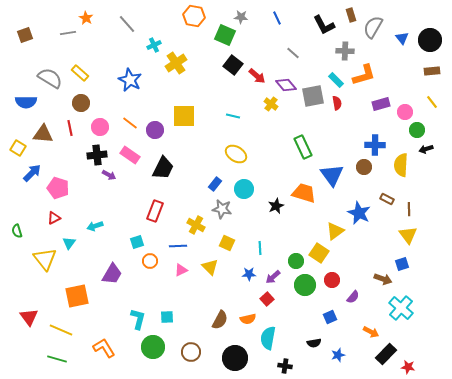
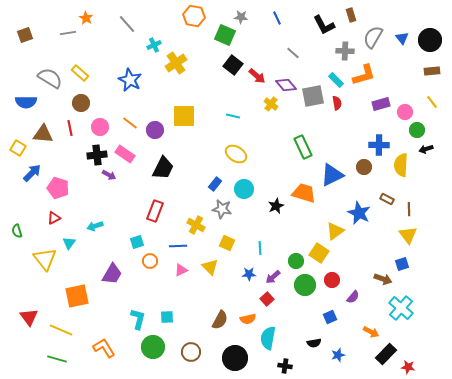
gray semicircle at (373, 27): moved 10 px down
blue cross at (375, 145): moved 4 px right
pink rectangle at (130, 155): moved 5 px left, 1 px up
blue triangle at (332, 175): rotated 40 degrees clockwise
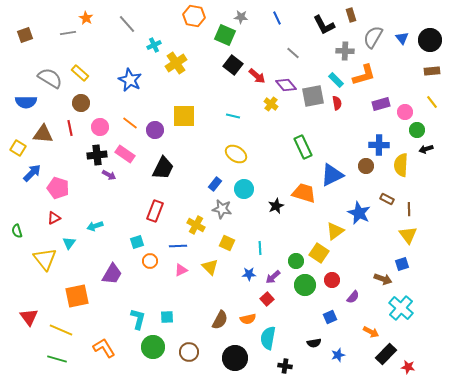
brown circle at (364, 167): moved 2 px right, 1 px up
brown circle at (191, 352): moved 2 px left
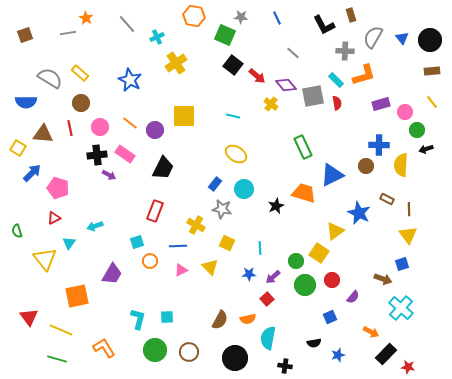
cyan cross at (154, 45): moved 3 px right, 8 px up
green circle at (153, 347): moved 2 px right, 3 px down
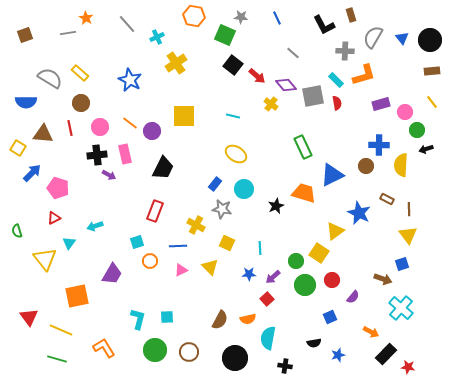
purple circle at (155, 130): moved 3 px left, 1 px down
pink rectangle at (125, 154): rotated 42 degrees clockwise
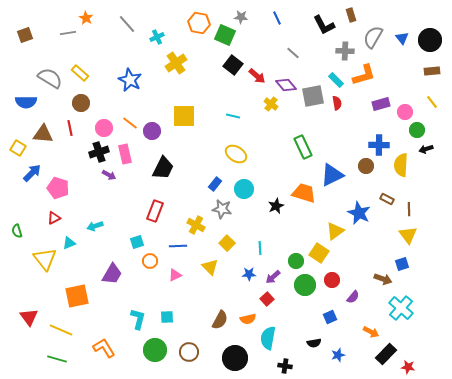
orange hexagon at (194, 16): moved 5 px right, 7 px down
pink circle at (100, 127): moved 4 px right, 1 px down
black cross at (97, 155): moved 2 px right, 3 px up; rotated 12 degrees counterclockwise
cyan triangle at (69, 243): rotated 32 degrees clockwise
yellow square at (227, 243): rotated 21 degrees clockwise
pink triangle at (181, 270): moved 6 px left, 5 px down
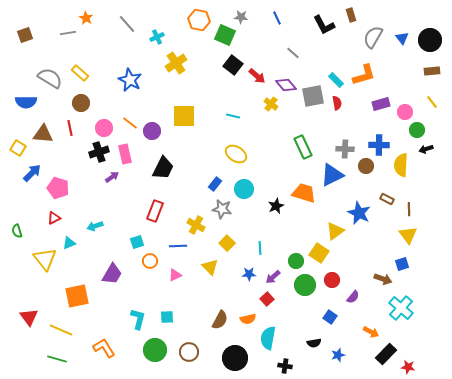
orange hexagon at (199, 23): moved 3 px up
gray cross at (345, 51): moved 98 px down
purple arrow at (109, 175): moved 3 px right, 2 px down; rotated 64 degrees counterclockwise
blue square at (330, 317): rotated 32 degrees counterclockwise
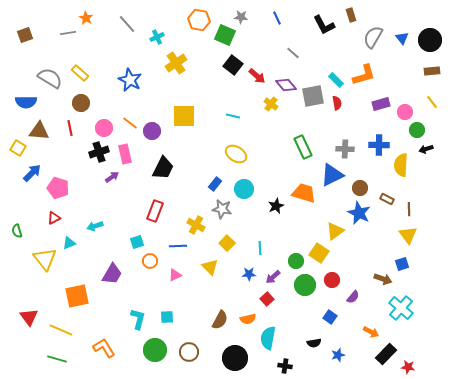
brown triangle at (43, 134): moved 4 px left, 3 px up
brown circle at (366, 166): moved 6 px left, 22 px down
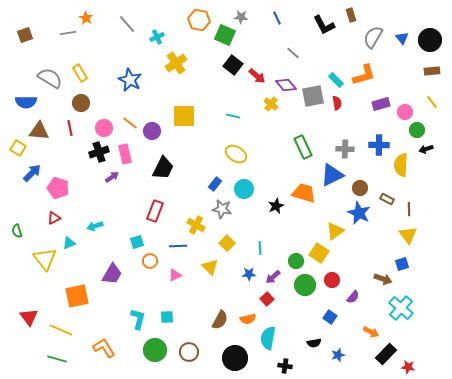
yellow rectangle at (80, 73): rotated 18 degrees clockwise
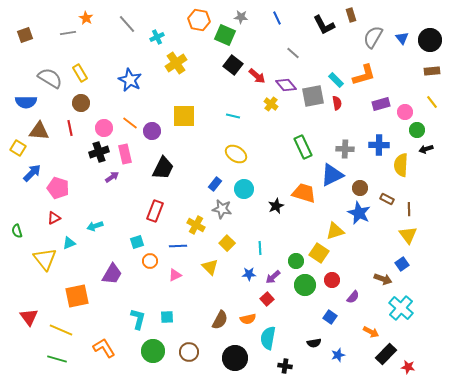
yellow triangle at (335, 231): rotated 18 degrees clockwise
blue square at (402, 264): rotated 16 degrees counterclockwise
green circle at (155, 350): moved 2 px left, 1 px down
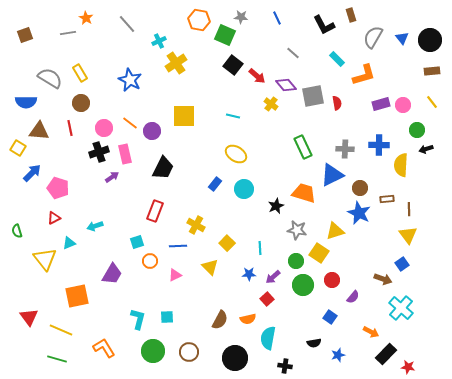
cyan cross at (157, 37): moved 2 px right, 4 px down
cyan rectangle at (336, 80): moved 1 px right, 21 px up
pink circle at (405, 112): moved 2 px left, 7 px up
brown rectangle at (387, 199): rotated 32 degrees counterclockwise
gray star at (222, 209): moved 75 px right, 21 px down
green circle at (305, 285): moved 2 px left
